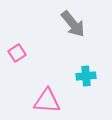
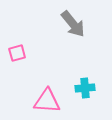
pink square: rotated 18 degrees clockwise
cyan cross: moved 1 px left, 12 px down
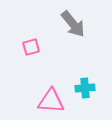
pink square: moved 14 px right, 6 px up
pink triangle: moved 4 px right
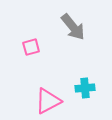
gray arrow: moved 3 px down
pink triangle: moved 3 px left; rotated 32 degrees counterclockwise
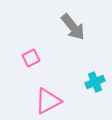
pink square: moved 11 px down; rotated 12 degrees counterclockwise
cyan cross: moved 10 px right, 6 px up; rotated 18 degrees counterclockwise
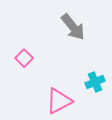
pink square: moved 7 px left; rotated 18 degrees counterclockwise
pink triangle: moved 11 px right
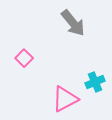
gray arrow: moved 4 px up
pink triangle: moved 6 px right, 2 px up
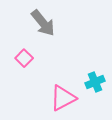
gray arrow: moved 30 px left
pink triangle: moved 2 px left, 1 px up
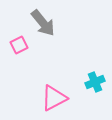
pink square: moved 5 px left, 13 px up; rotated 18 degrees clockwise
pink triangle: moved 9 px left
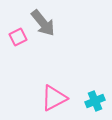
pink square: moved 1 px left, 8 px up
cyan cross: moved 19 px down
